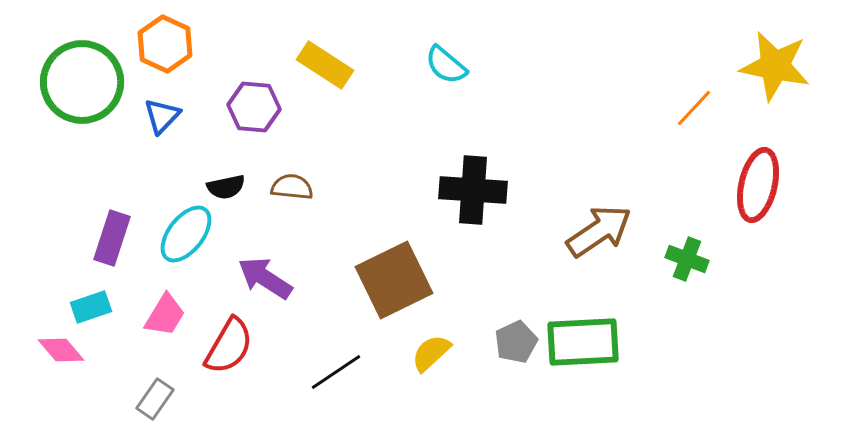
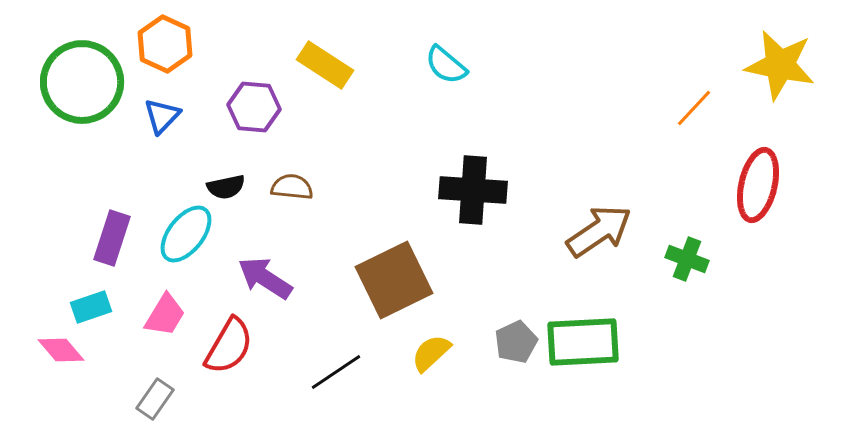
yellow star: moved 5 px right, 1 px up
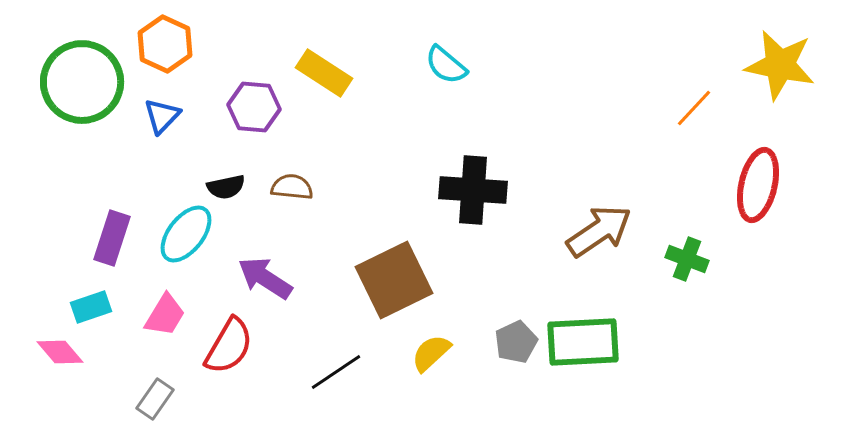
yellow rectangle: moved 1 px left, 8 px down
pink diamond: moved 1 px left, 2 px down
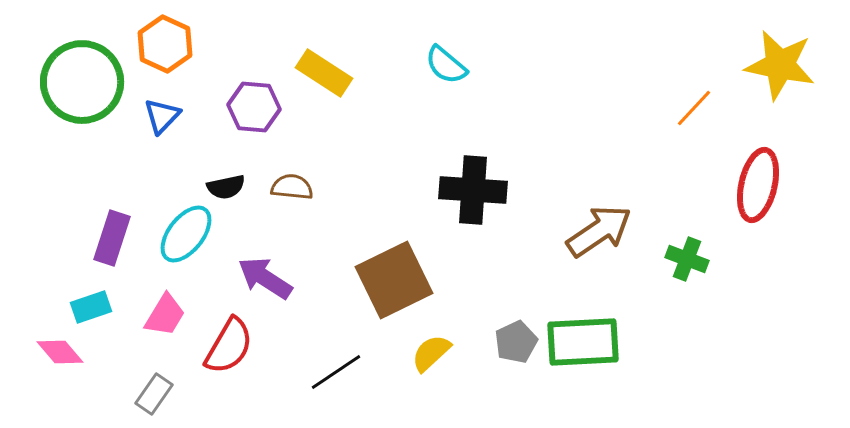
gray rectangle: moved 1 px left, 5 px up
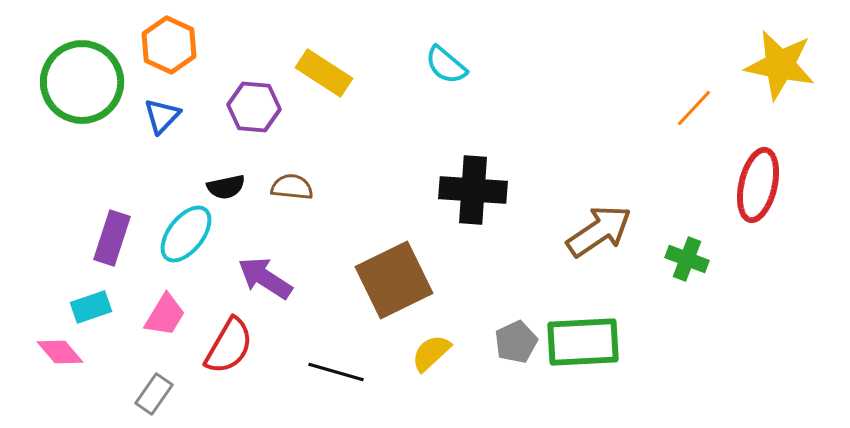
orange hexagon: moved 4 px right, 1 px down
black line: rotated 50 degrees clockwise
